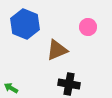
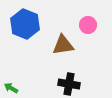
pink circle: moved 2 px up
brown triangle: moved 6 px right, 5 px up; rotated 15 degrees clockwise
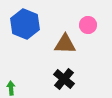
brown triangle: moved 2 px right, 1 px up; rotated 10 degrees clockwise
black cross: moved 5 px left, 5 px up; rotated 30 degrees clockwise
green arrow: rotated 56 degrees clockwise
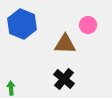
blue hexagon: moved 3 px left
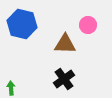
blue hexagon: rotated 8 degrees counterclockwise
black cross: rotated 15 degrees clockwise
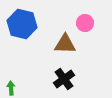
pink circle: moved 3 px left, 2 px up
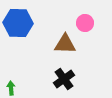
blue hexagon: moved 4 px left, 1 px up; rotated 12 degrees counterclockwise
